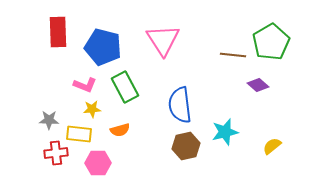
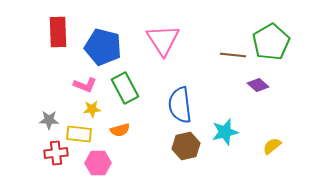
green rectangle: moved 1 px down
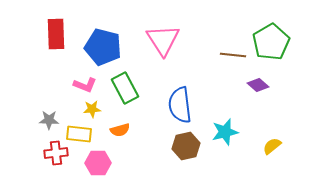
red rectangle: moved 2 px left, 2 px down
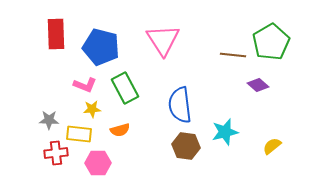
blue pentagon: moved 2 px left
brown hexagon: rotated 20 degrees clockwise
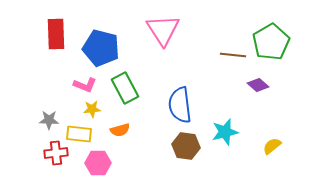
pink triangle: moved 10 px up
blue pentagon: moved 1 px down
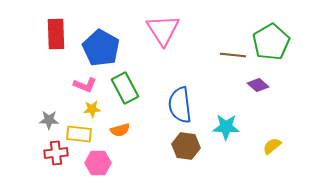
blue pentagon: rotated 15 degrees clockwise
cyan star: moved 1 px right, 5 px up; rotated 16 degrees clockwise
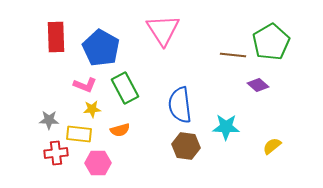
red rectangle: moved 3 px down
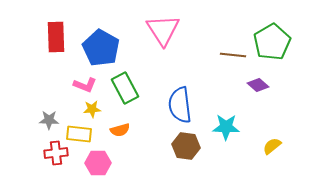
green pentagon: moved 1 px right
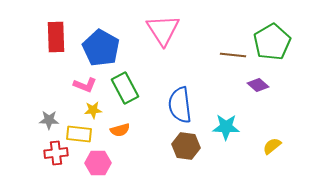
yellow star: moved 1 px right, 1 px down
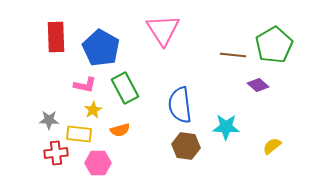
green pentagon: moved 2 px right, 3 px down
pink L-shape: rotated 10 degrees counterclockwise
yellow star: rotated 24 degrees counterclockwise
